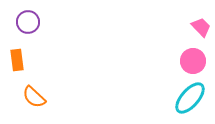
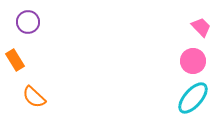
orange rectangle: moved 2 px left; rotated 25 degrees counterclockwise
cyan ellipse: moved 3 px right
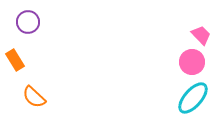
pink trapezoid: moved 8 px down
pink circle: moved 1 px left, 1 px down
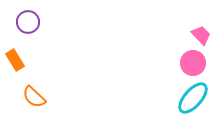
pink circle: moved 1 px right, 1 px down
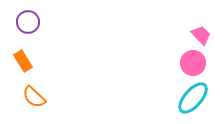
orange rectangle: moved 8 px right, 1 px down
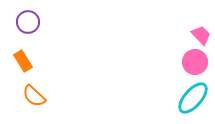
pink circle: moved 2 px right, 1 px up
orange semicircle: moved 1 px up
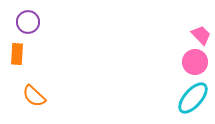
orange rectangle: moved 6 px left, 7 px up; rotated 35 degrees clockwise
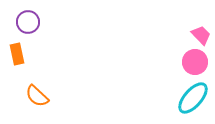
orange rectangle: rotated 15 degrees counterclockwise
orange semicircle: moved 3 px right
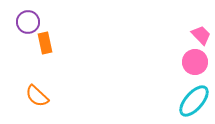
orange rectangle: moved 28 px right, 11 px up
cyan ellipse: moved 1 px right, 3 px down
